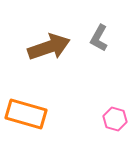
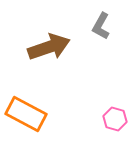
gray L-shape: moved 2 px right, 12 px up
orange rectangle: rotated 12 degrees clockwise
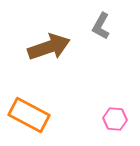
orange rectangle: moved 3 px right, 1 px down
pink hexagon: rotated 10 degrees counterclockwise
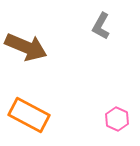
brown arrow: moved 23 px left; rotated 42 degrees clockwise
pink hexagon: moved 2 px right; rotated 20 degrees clockwise
